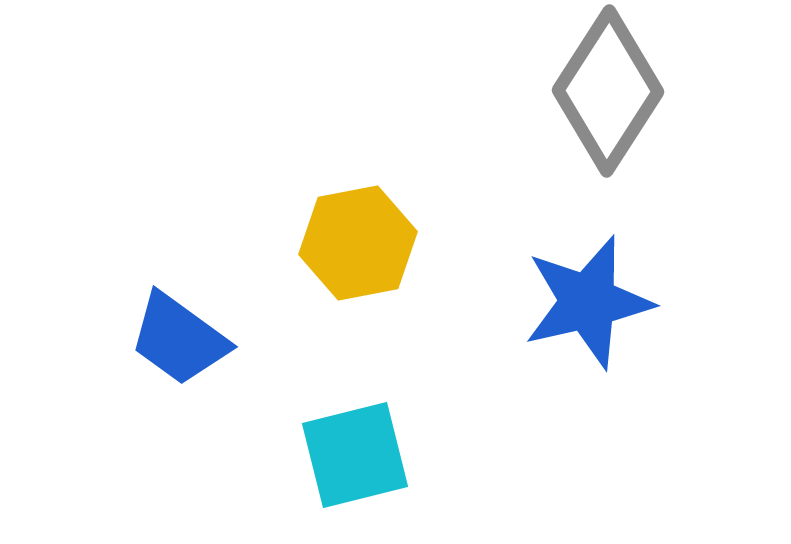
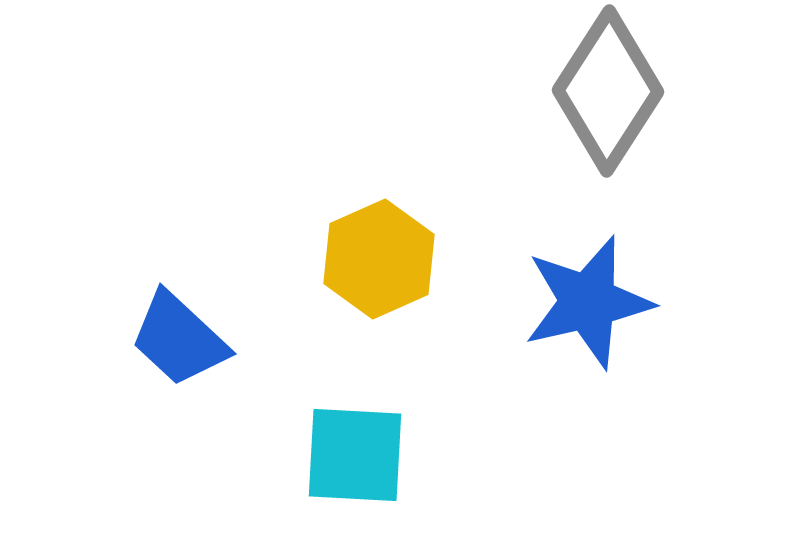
yellow hexagon: moved 21 px right, 16 px down; rotated 13 degrees counterclockwise
blue trapezoid: rotated 7 degrees clockwise
cyan square: rotated 17 degrees clockwise
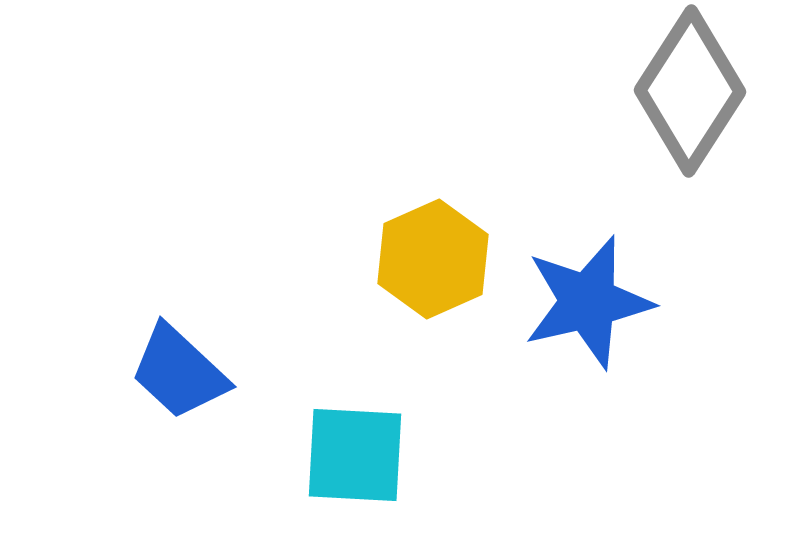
gray diamond: moved 82 px right
yellow hexagon: moved 54 px right
blue trapezoid: moved 33 px down
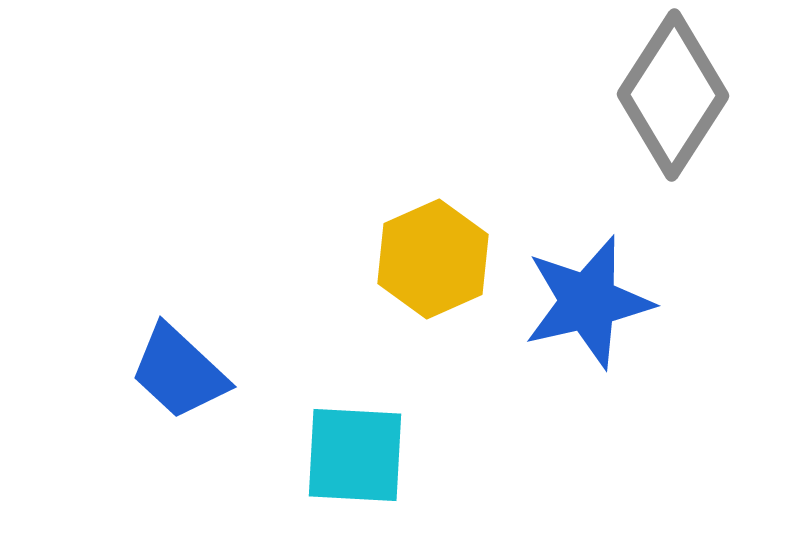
gray diamond: moved 17 px left, 4 px down
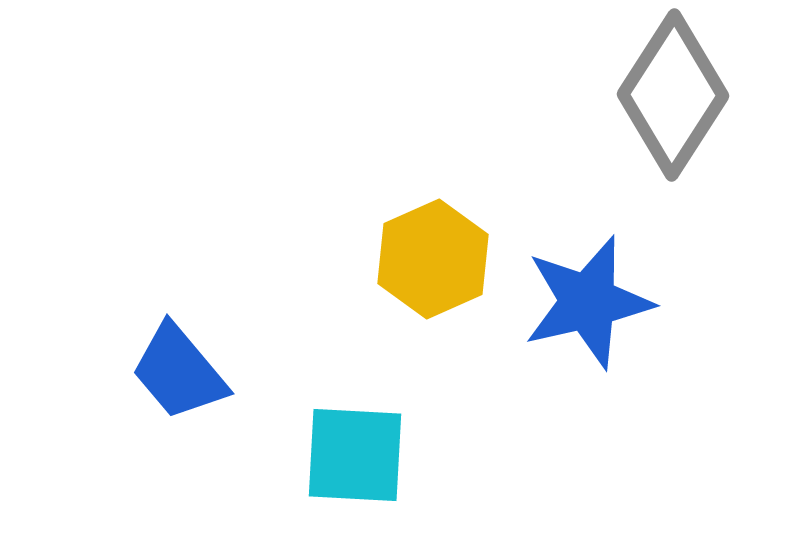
blue trapezoid: rotated 7 degrees clockwise
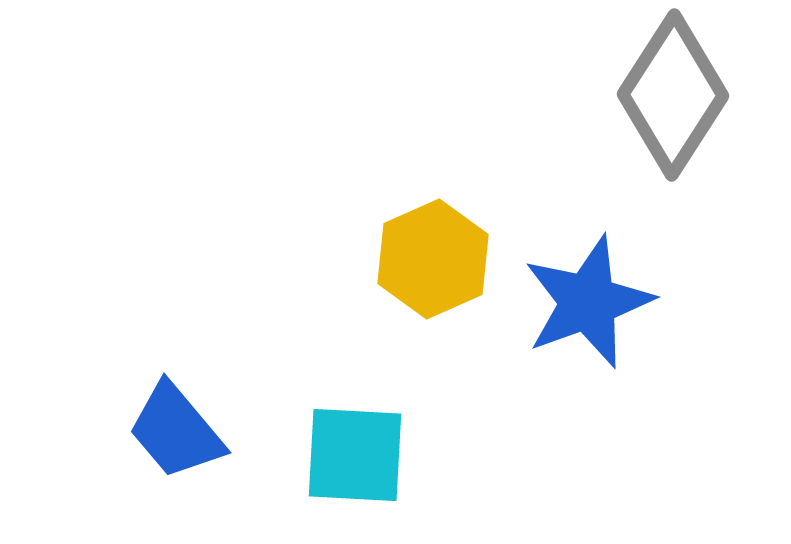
blue star: rotated 7 degrees counterclockwise
blue trapezoid: moved 3 px left, 59 px down
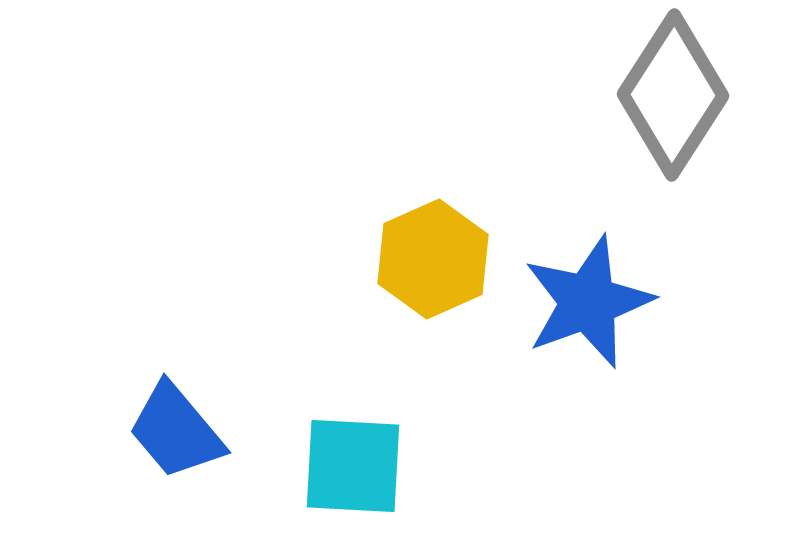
cyan square: moved 2 px left, 11 px down
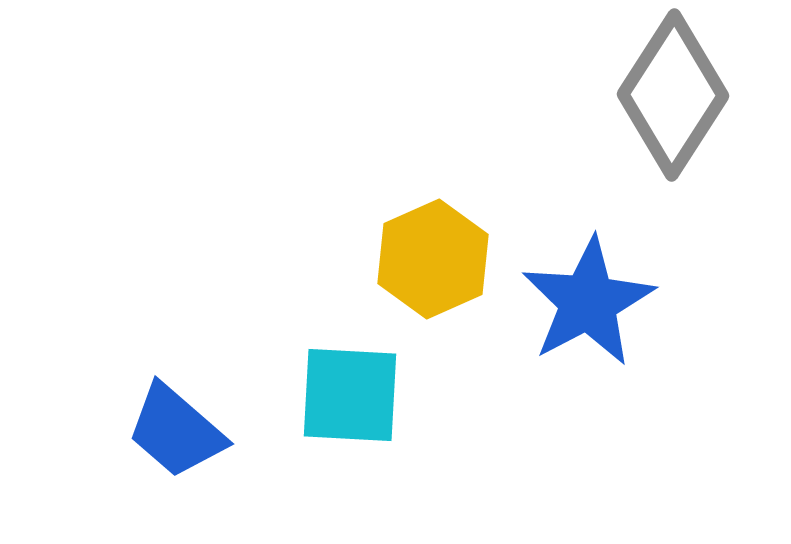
blue star: rotated 8 degrees counterclockwise
blue trapezoid: rotated 9 degrees counterclockwise
cyan square: moved 3 px left, 71 px up
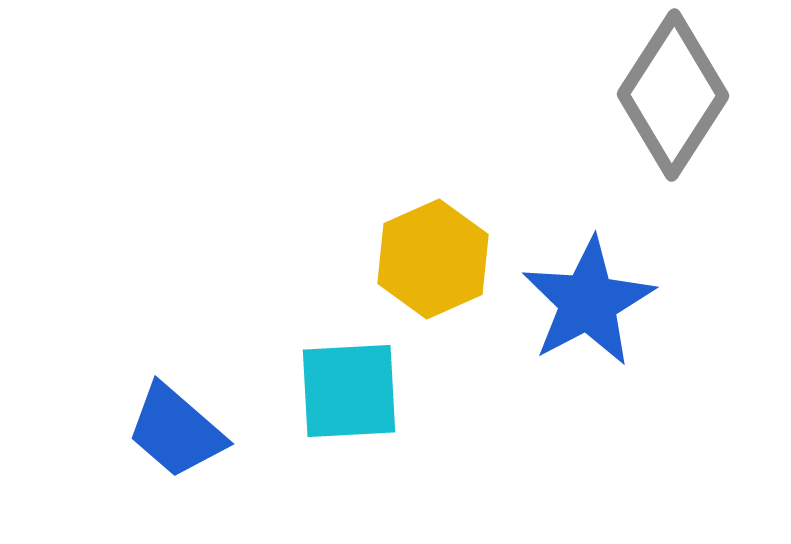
cyan square: moved 1 px left, 4 px up; rotated 6 degrees counterclockwise
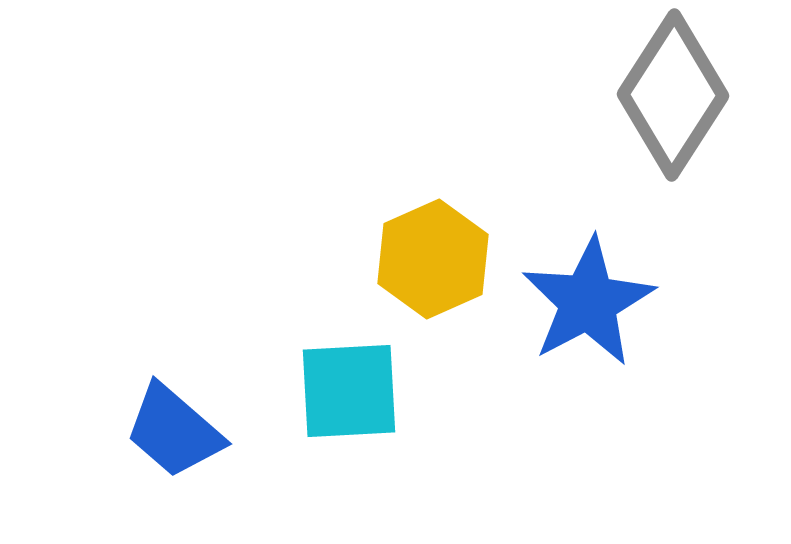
blue trapezoid: moved 2 px left
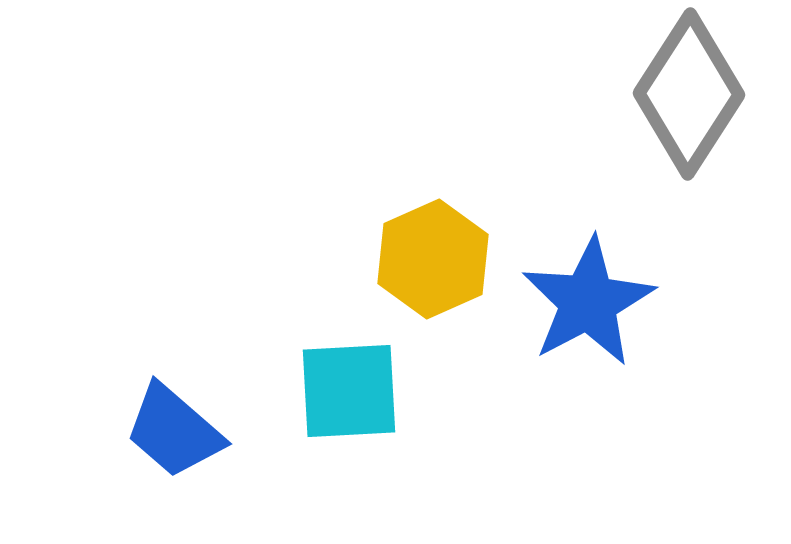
gray diamond: moved 16 px right, 1 px up
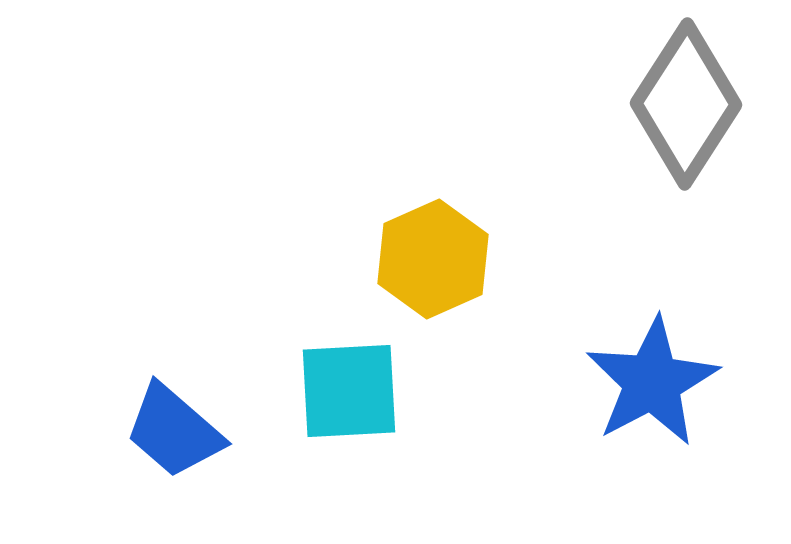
gray diamond: moved 3 px left, 10 px down
blue star: moved 64 px right, 80 px down
